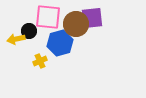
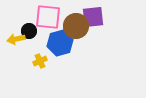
purple square: moved 1 px right, 1 px up
brown circle: moved 2 px down
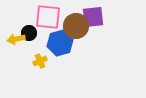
black circle: moved 2 px down
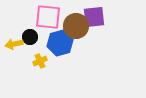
purple square: moved 1 px right
black circle: moved 1 px right, 4 px down
yellow arrow: moved 2 px left, 5 px down
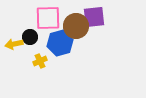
pink square: moved 1 px down; rotated 8 degrees counterclockwise
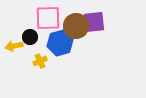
purple square: moved 5 px down
yellow arrow: moved 2 px down
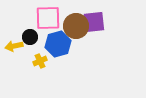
blue hexagon: moved 2 px left, 1 px down
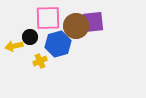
purple square: moved 1 px left
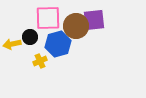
purple square: moved 1 px right, 2 px up
yellow arrow: moved 2 px left, 2 px up
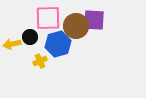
purple square: rotated 10 degrees clockwise
